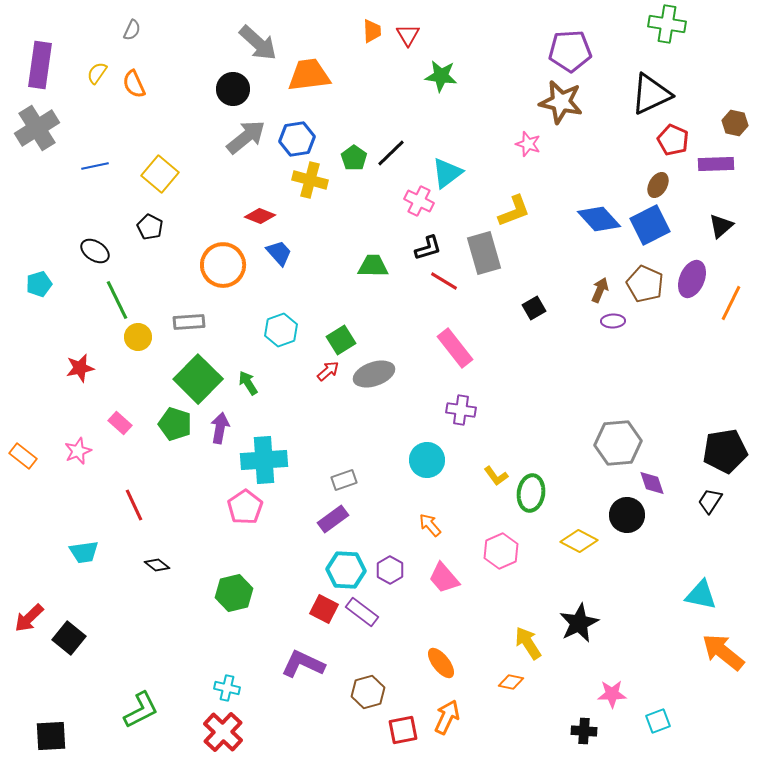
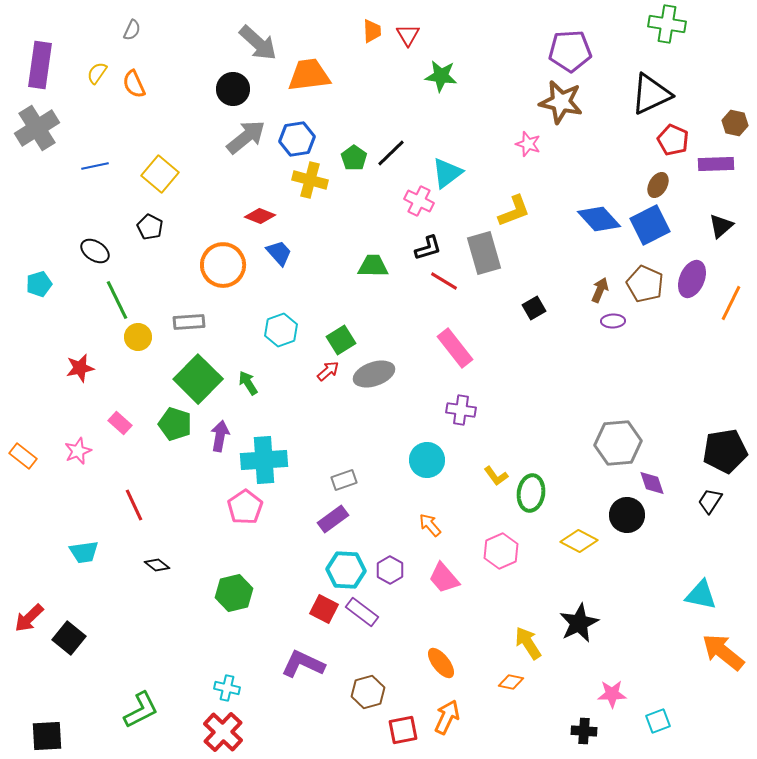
purple arrow at (220, 428): moved 8 px down
black square at (51, 736): moved 4 px left
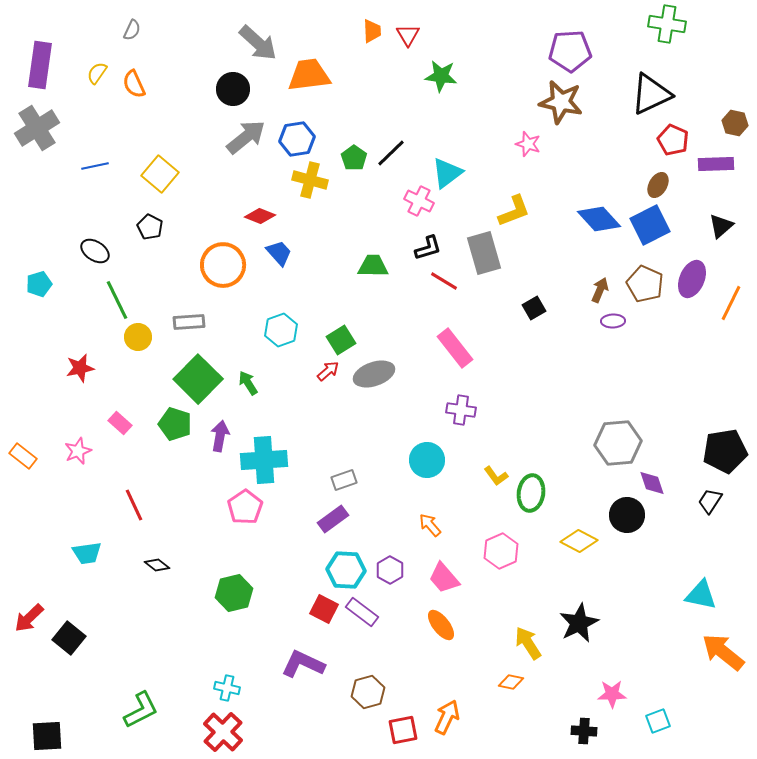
cyan trapezoid at (84, 552): moved 3 px right, 1 px down
orange ellipse at (441, 663): moved 38 px up
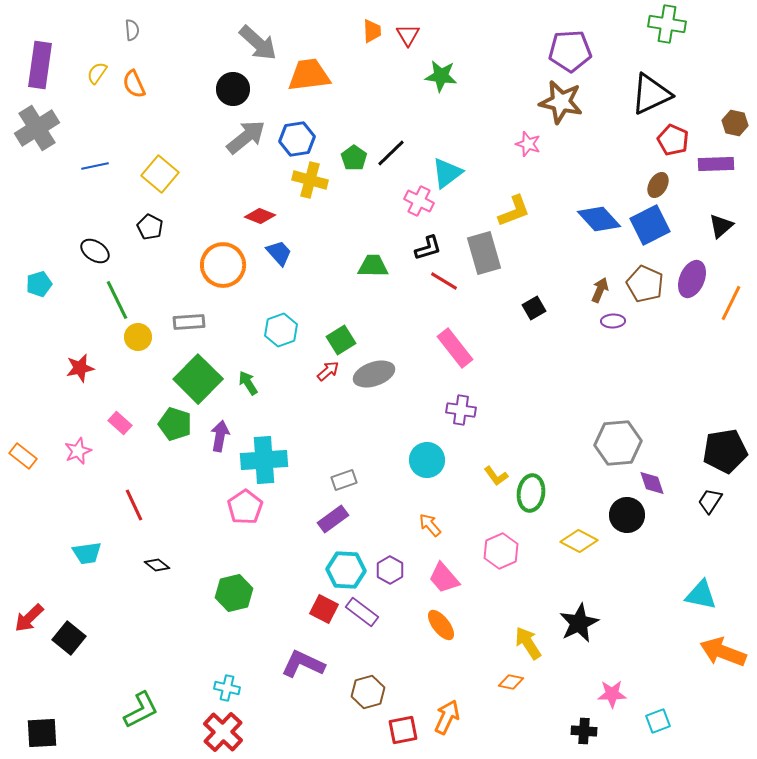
gray semicircle at (132, 30): rotated 30 degrees counterclockwise
orange arrow at (723, 652): rotated 18 degrees counterclockwise
black square at (47, 736): moved 5 px left, 3 px up
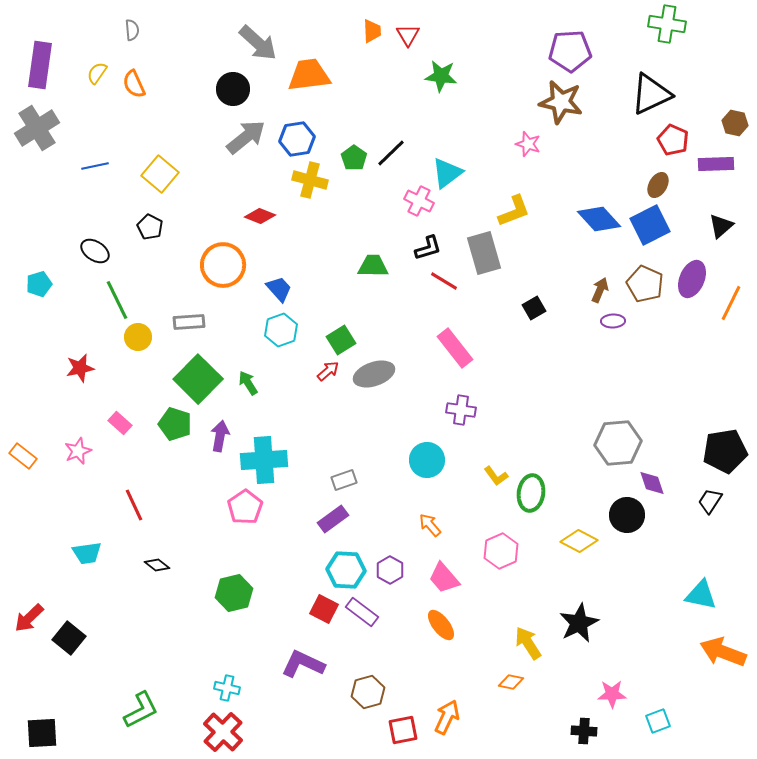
blue trapezoid at (279, 253): moved 36 px down
